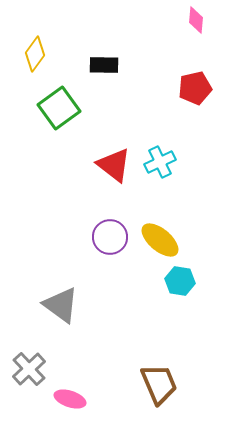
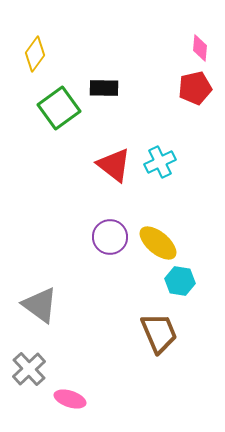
pink diamond: moved 4 px right, 28 px down
black rectangle: moved 23 px down
yellow ellipse: moved 2 px left, 3 px down
gray triangle: moved 21 px left
brown trapezoid: moved 51 px up
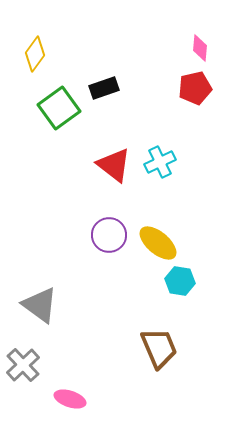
black rectangle: rotated 20 degrees counterclockwise
purple circle: moved 1 px left, 2 px up
brown trapezoid: moved 15 px down
gray cross: moved 6 px left, 4 px up
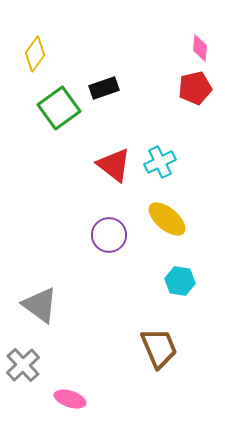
yellow ellipse: moved 9 px right, 24 px up
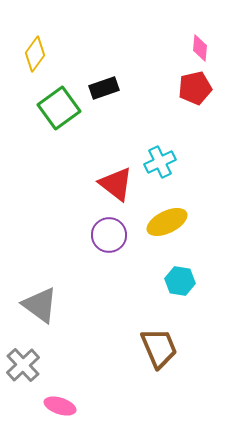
red triangle: moved 2 px right, 19 px down
yellow ellipse: moved 3 px down; rotated 66 degrees counterclockwise
pink ellipse: moved 10 px left, 7 px down
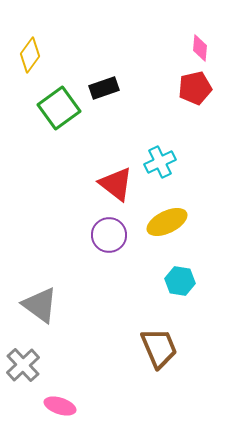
yellow diamond: moved 5 px left, 1 px down
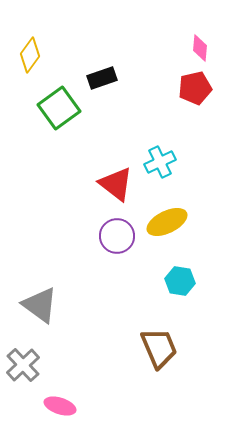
black rectangle: moved 2 px left, 10 px up
purple circle: moved 8 px right, 1 px down
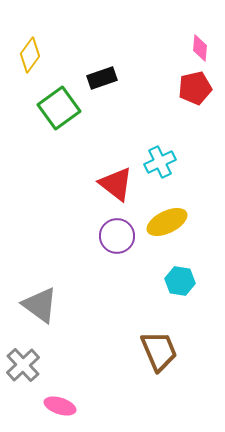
brown trapezoid: moved 3 px down
